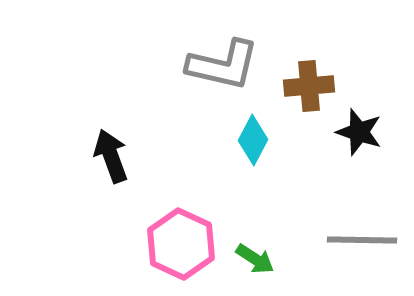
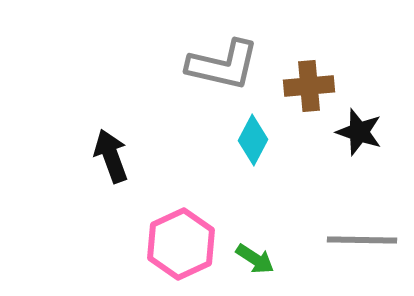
pink hexagon: rotated 10 degrees clockwise
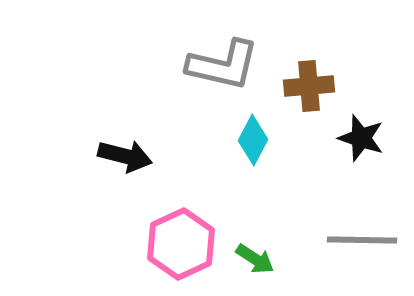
black star: moved 2 px right, 6 px down
black arrow: moved 14 px right; rotated 124 degrees clockwise
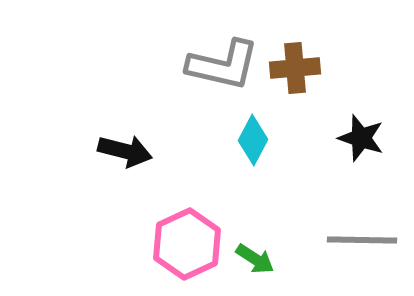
brown cross: moved 14 px left, 18 px up
black arrow: moved 5 px up
pink hexagon: moved 6 px right
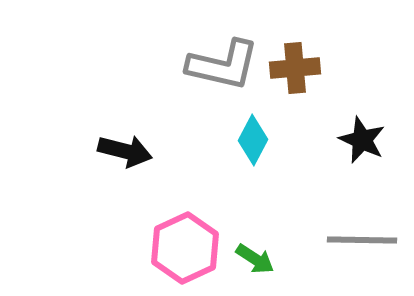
black star: moved 1 px right, 2 px down; rotated 6 degrees clockwise
pink hexagon: moved 2 px left, 4 px down
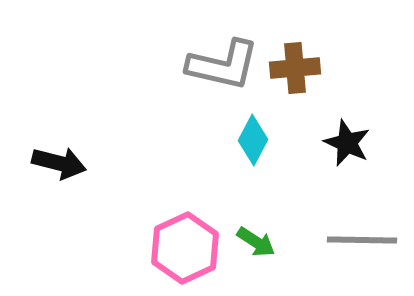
black star: moved 15 px left, 3 px down
black arrow: moved 66 px left, 12 px down
green arrow: moved 1 px right, 17 px up
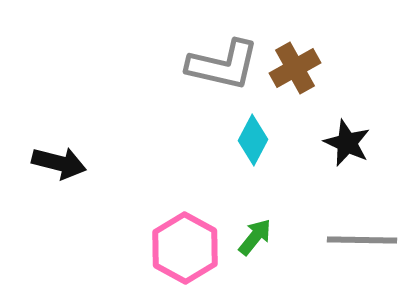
brown cross: rotated 24 degrees counterclockwise
green arrow: moved 1 px left, 5 px up; rotated 84 degrees counterclockwise
pink hexagon: rotated 6 degrees counterclockwise
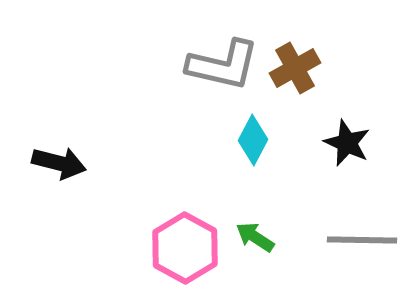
green arrow: rotated 96 degrees counterclockwise
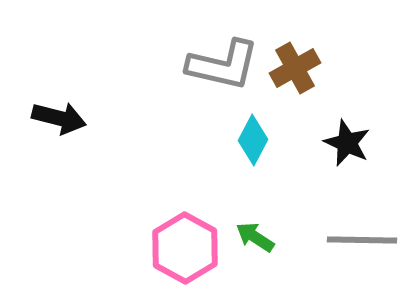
black arrow: moved 45 px up
